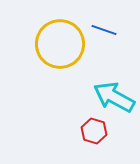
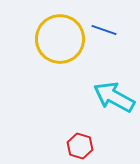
yellow circle: moved 5 px up
red hexagon: moved 14 px left, 15 px down
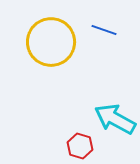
yellow circle: moved 9 px left, 3 px down
cyan arrow: moved 1 px right, 22 px down
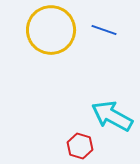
yellow circle: moved 12 px up
cyan arrow: moved 3 px left, 3 px up
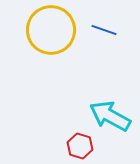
cyan arrow: moved 2 px left
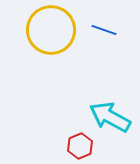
cyan arrow: moved 1 px down
red hexagon: rotated 20 degrees clockwise
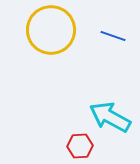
blue line: moved 9 px right, 6 px down
red hexagon: rotated 20 degrees clockwise
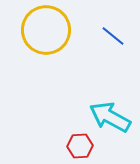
yellow circle: moved 5 px left
blue line: rotated 20 degrees clockwise
